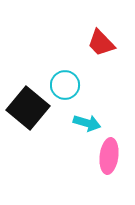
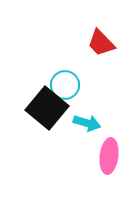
black square: moved 19 px right
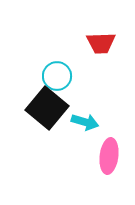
red trapezoid: rotated 48 degrees counterclockwise
cyan circle: moved 8 px left, 9 px up
cyan arrow: moved 2 px left, 1 px up
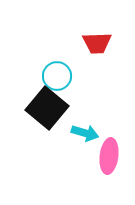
red trapezoid: moved 4 px left
cyan arrow: moved 11 px down
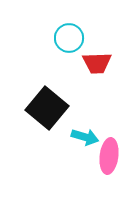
red trapezoid: moved 20 px down
cyan circle: moved 12 px right, 38 px up
cyan arrow: moved 4 px down
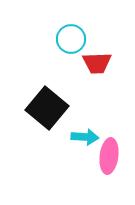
cyan circle: moved 2 px right, 1 px down
cyan arrow: rotated 12 degrees counterclockwise
